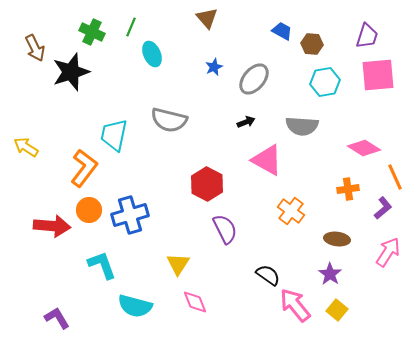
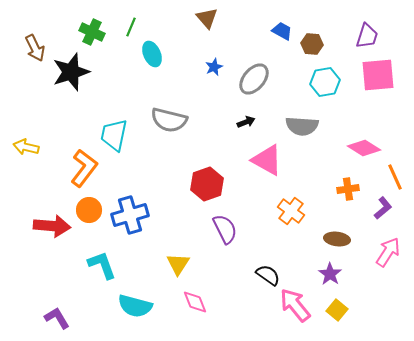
yellow arrow at (26, 147): rotated 20 degrees counterclockwise
red hexagon at (207, 184): rotated 12 degrees clockwise
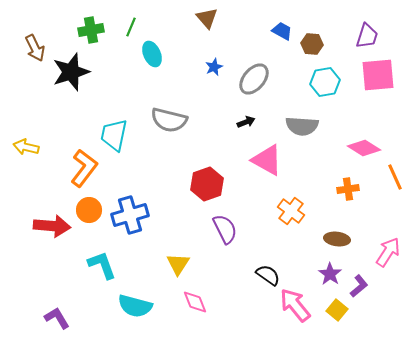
green cross at (92, 32): moved 1 px left, 2 px up; rotated 35 degrees counterclockwise
purple L-shape at (383, 208): moved 24 px left, 78 px down
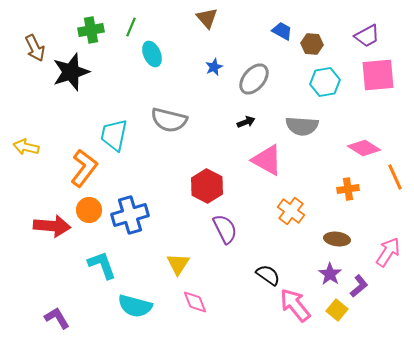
purple trapezoid at (367, 36): rotated 44 degrees clockwise
red hexagon at (207, 184): moved 2 px down; rotated 12 degrees counterclockwise
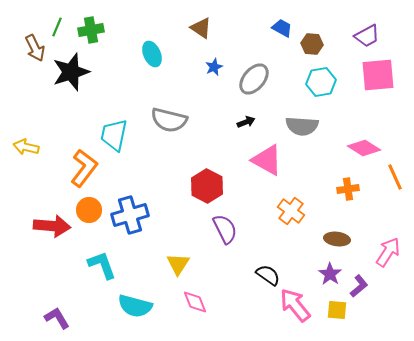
brown triangle at (207, 18): moved 6 px left, 10 px down; rotated 15 degrees counterclockwise
green line at (131, 27): moved 74 px left
blue trapezoid at (282, 31): moved 3 px up
cyan hexagon at (325, 82): moved 4 px left
yellow square at (337, 310): rotated 35 degrees counterclockwise
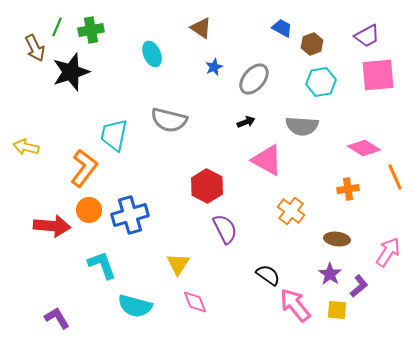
brown hexagon at (312, 44): rotated 25 degrees counterclockwise
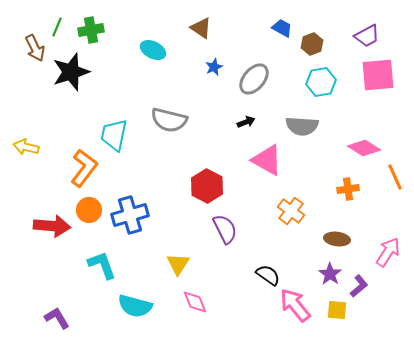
cyan ellipse at (152, 54): moved 1 px right, 4 px up; rotated 40 degrees counterclockwise
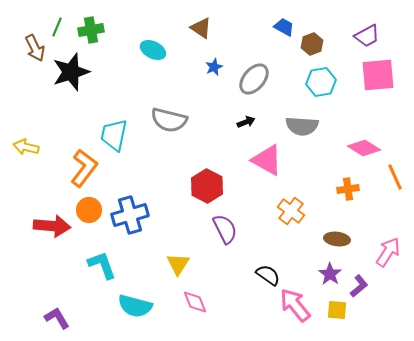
blue trapezoid at (282, 28): moved 2 px right, 1 px up
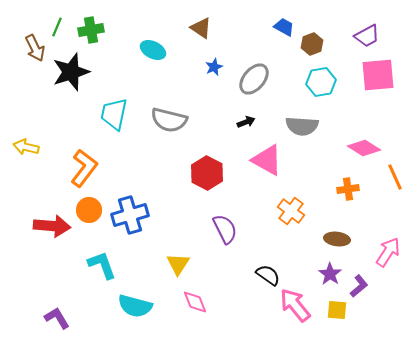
cyan trapezoid at (114, 135): moved 21 px up
red hexagon at (207, 186): moved 13 px up
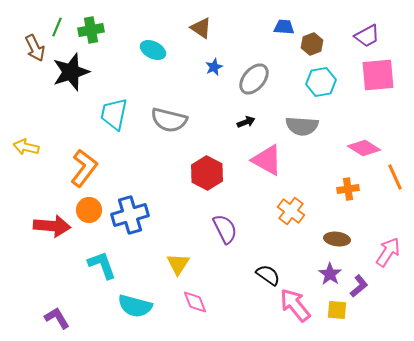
blue trapezoid at (284, 27): rotated 25 degrees counterclockwise
